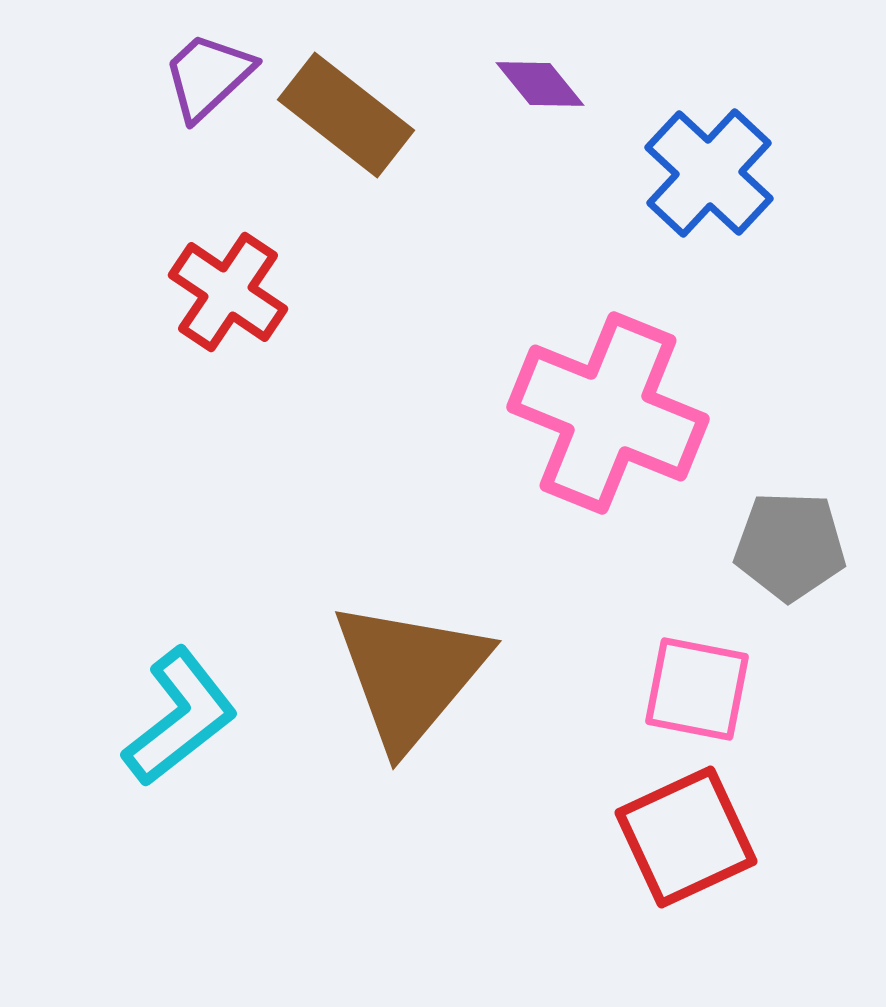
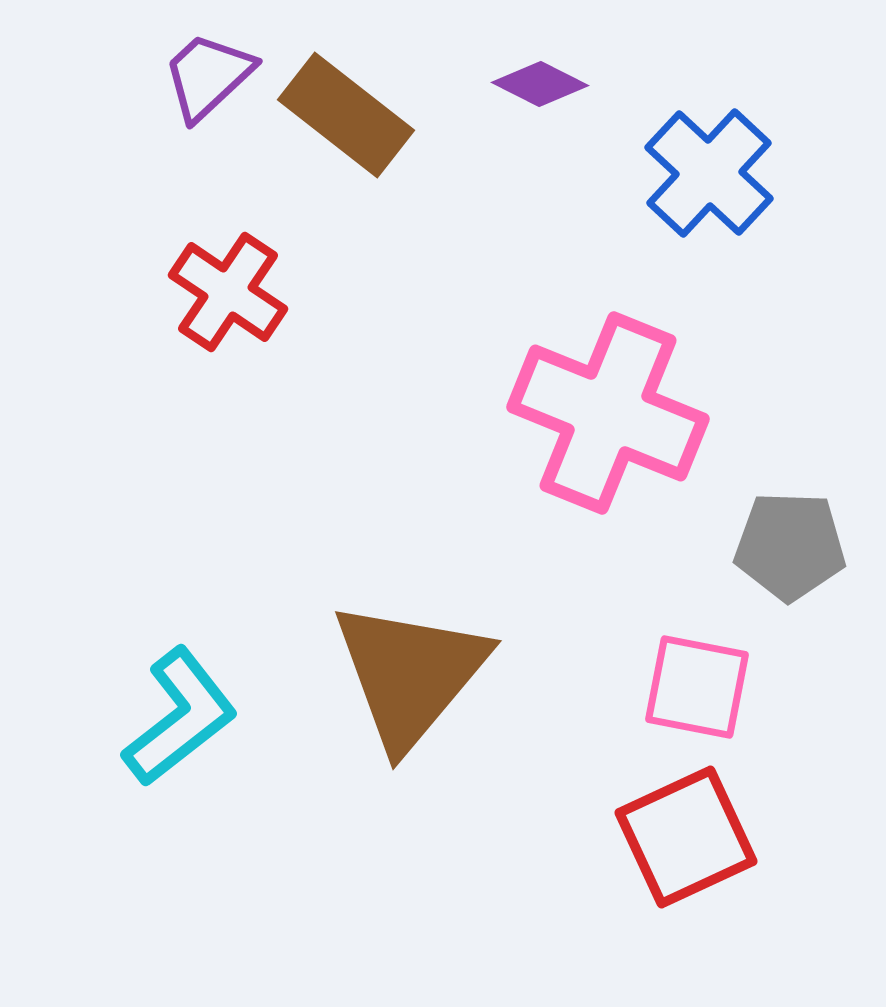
purple diamond: rotated 24 degrees counterclockwise
pink square: moved 2 px up
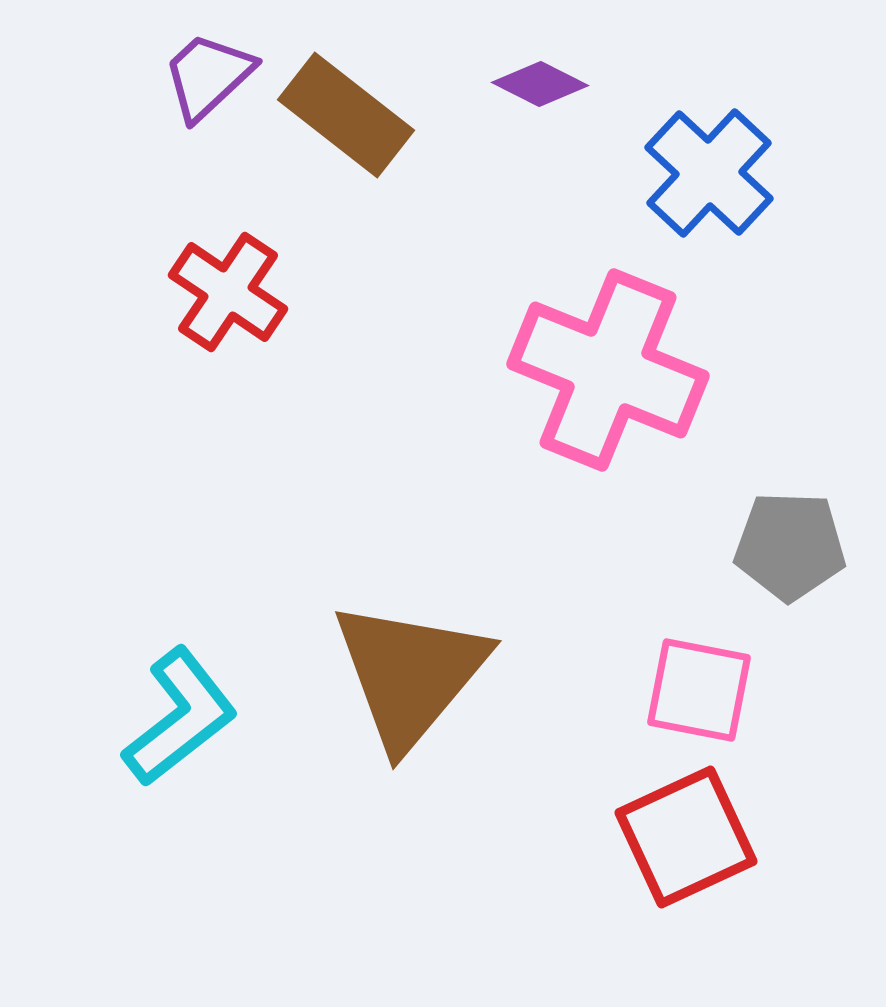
pink cross: moved 43 px up
pink square: moved 2 px right, 3 px down
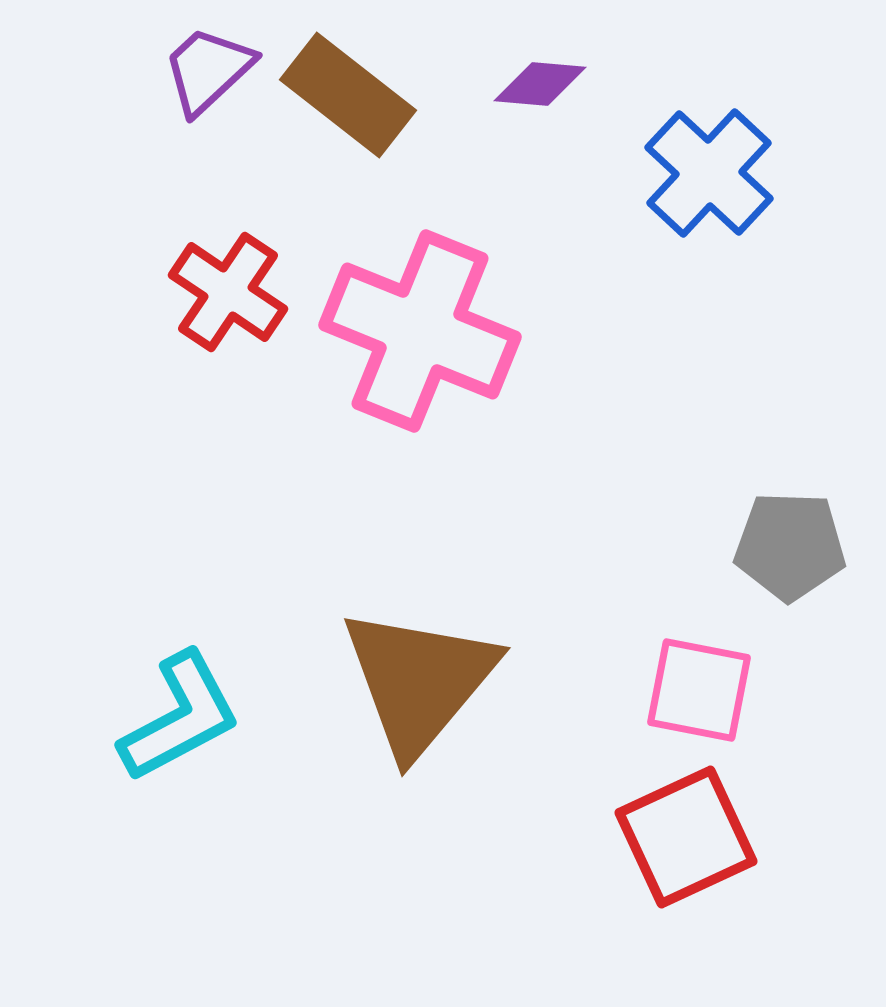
purple trapezoid: moved 6 px up
purple diamond: rotated 22 degrees counterclockwise
brown rectangle: moved 2 px right, 20 px up
pink cross: moved 188 px left, 39 px up
brown triangle: moved 9 px right, 7 px down
cyan L-shape: rotated 10 degrees clockwise
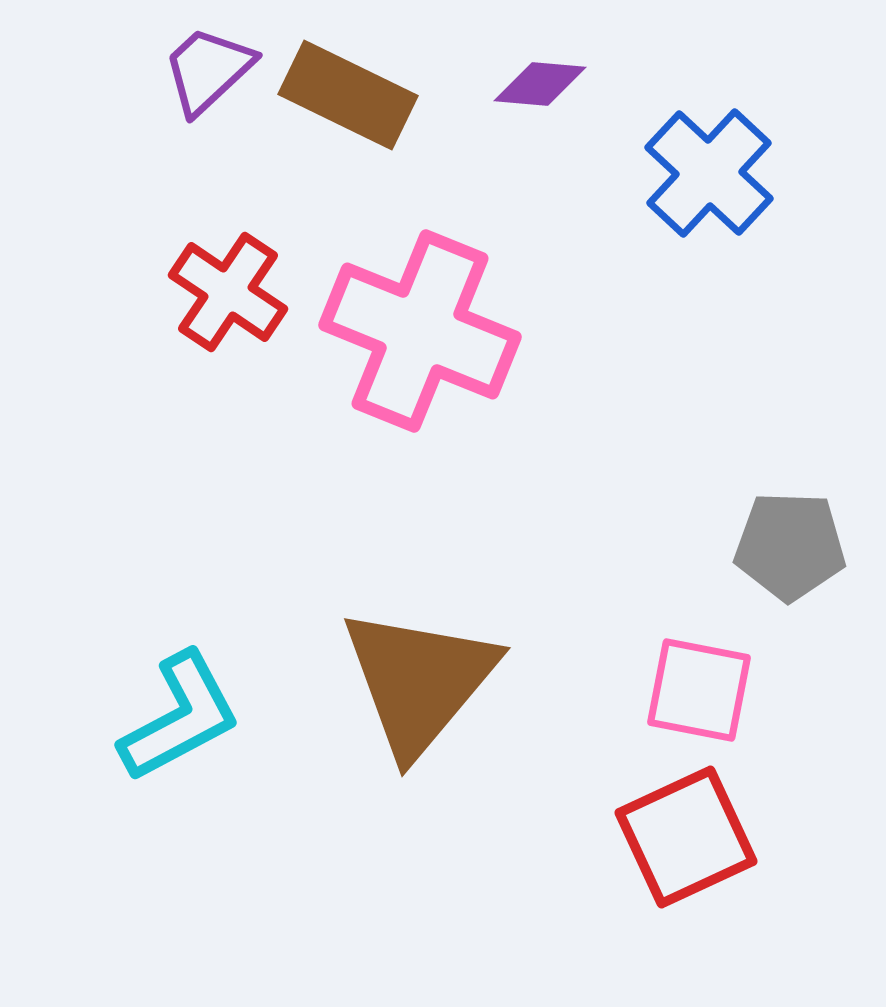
brown rectangle: rotated 12 degrees counterclockwise
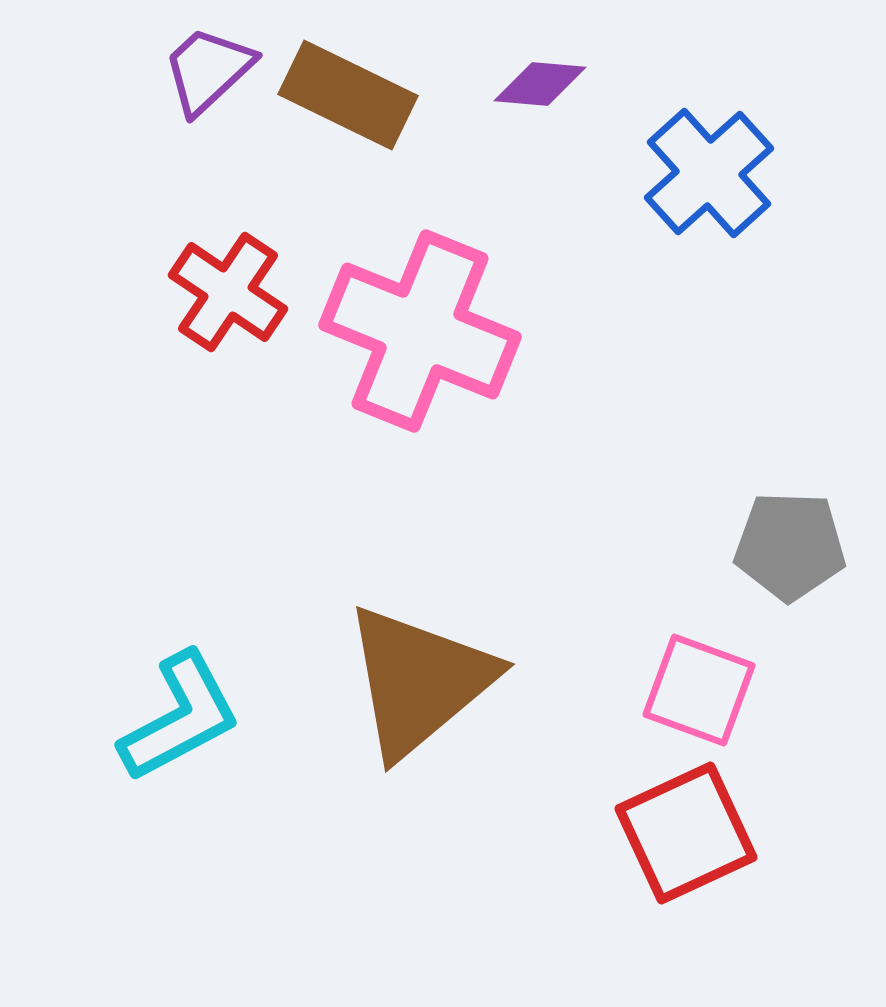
blue cross: rotated 5 degrees clockwise
brown triangle: rotated 10 degrees clockwise
pink square: rotated 9 degrees clockwise
red square: moved 4 px up
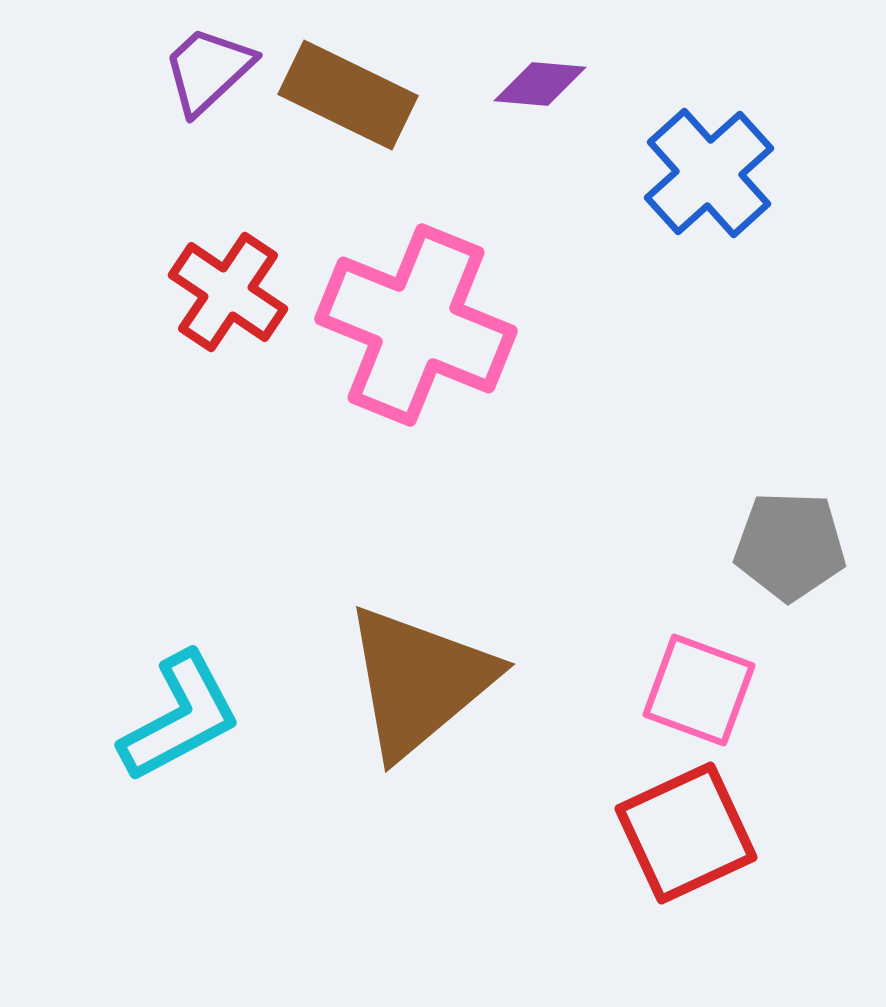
pink cross: moved 4 px left, 6 px up
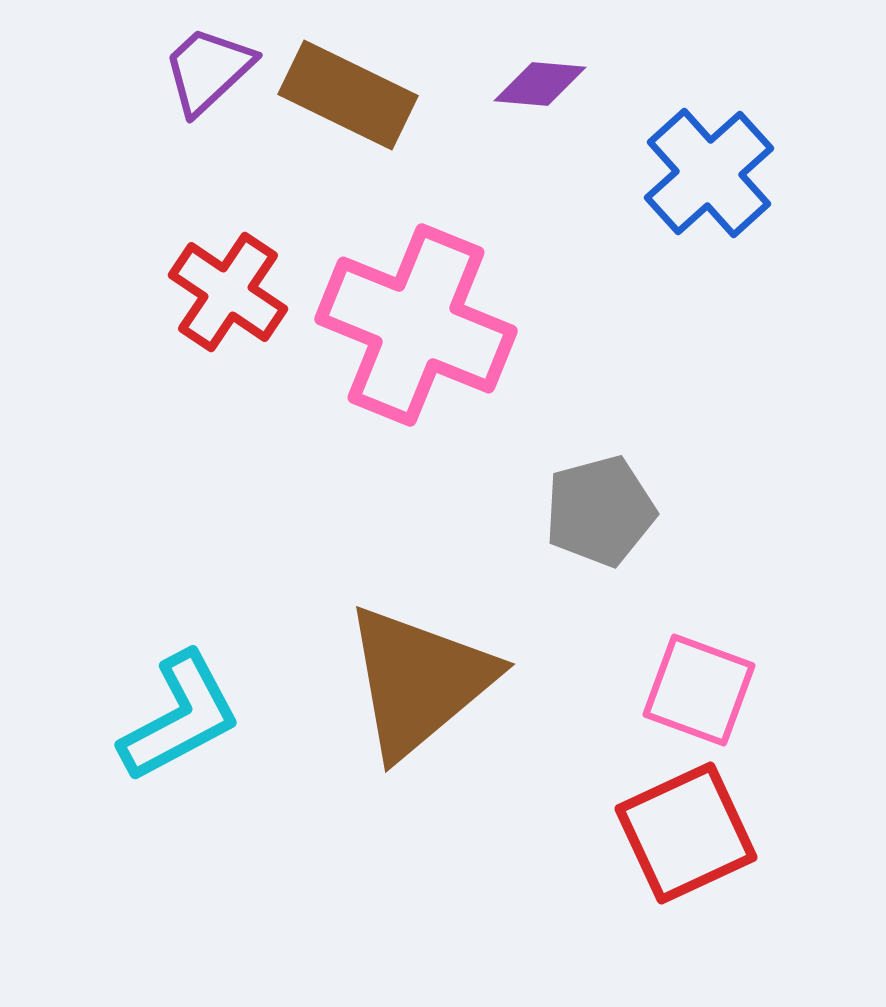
gray pentagon: moved 190 px left, 35 px up; rotated 17 degrees counterclockwise
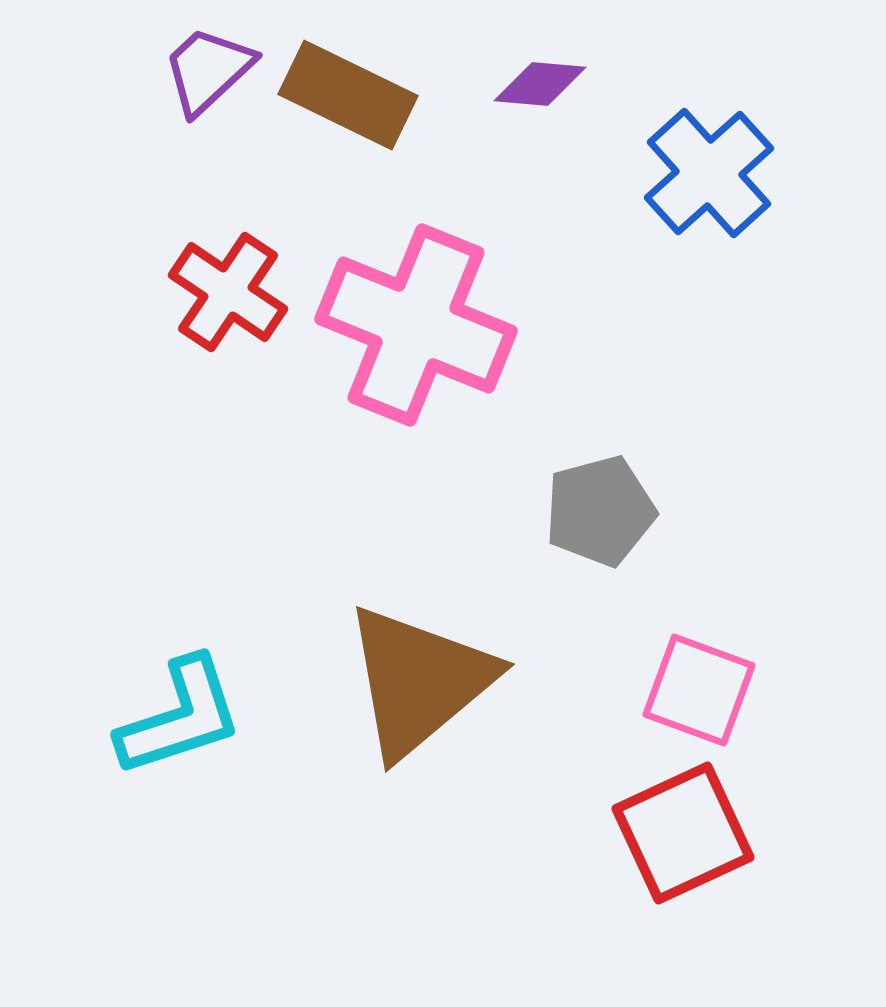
cyan L-shape: rotated 10 degrees clockwise
red square: moved 3 px left
